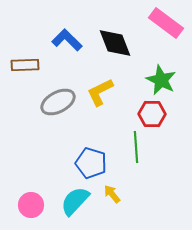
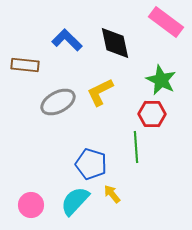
pink rectangle: moved 1 px up
black diamond: rotated 9 degrees clockwise
brown rectangle: rotated 8 degrees clockwise
blue pentagon: moved 1 px down
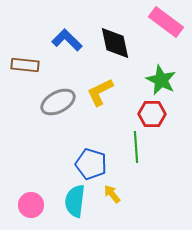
cyan semicircle: rotated 36 degrees counterclockwise
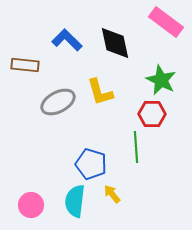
yellow L-shape: rotated 80 degrees counterclockwise
